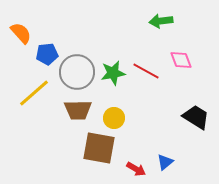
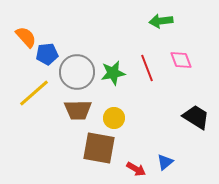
orange semicircle: moved 5 px right, 4 px down
red line: moved 1 px right, 3 px up; rotated 40 degrees clockwise
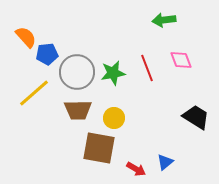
green arrow: moved 3 px right, 1 px up
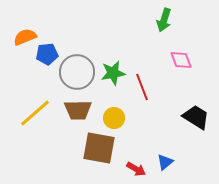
green arrow: rotated 65 degrees counterclockwise
orange semicircle: moved 1 px left; rotated 70 degrees counterclockwise
red line: moved 5 px left, 19 px down
yellow line: moved 1 px right, 20 px down
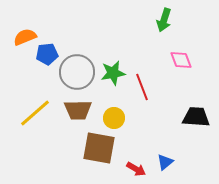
black trapezoid: rotated 28 degrees counterclockwise
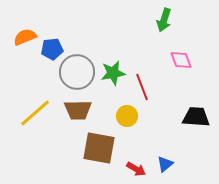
blue pentagon: moved 5 px right, 5 px up
yellow circle: moved 13 px right, 2 px up
blue triangle: moved 2 px down
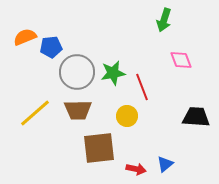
blue pentagon: moved 1 px left, 2 px up
brown square: rotated 16 degrees counterclockwise
red arrow: rotated 18 degrees counterclockwise
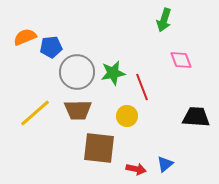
brown square: rotated 12 degrees clockwise
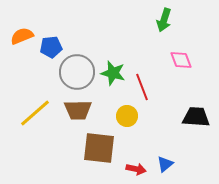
orange semicircle: moved 3 px left, 1 px up
green star: rotated 25 degrees clockwise
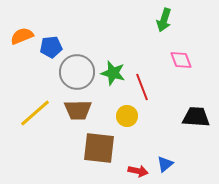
red arrow: moved 2 px right, 2 px down
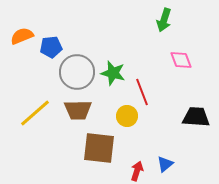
red line: moved 5 px down
red arrow: moved 1 px left; rotated 84 degrees counterclockwise
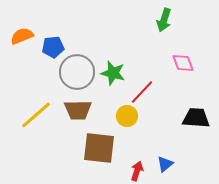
blue pentagon: moved 2 px right
pink diamond: moved 2 px right, 3 px down
red line: rotated 64 degrees clockwise
yellow line: moved 1 px right, 2 px down
black trapezoid: moved 1 px down
